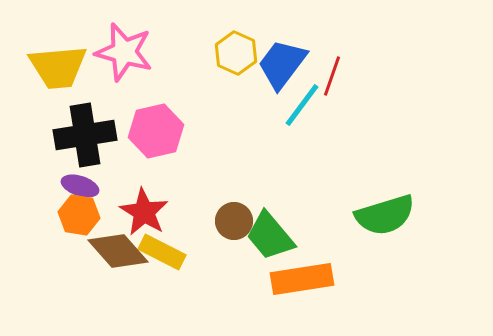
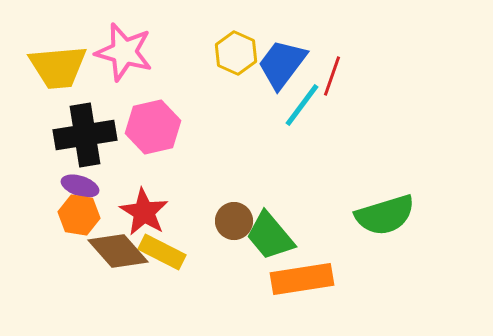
pink hexagon: moved 3 px left, 4 px up
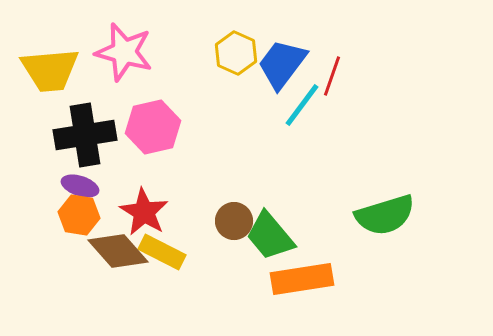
yellow trapezoid: moved 8 px left, 3 px down
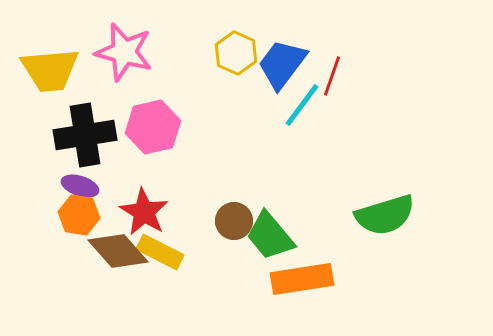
yellow rectangle: moved 2 px left
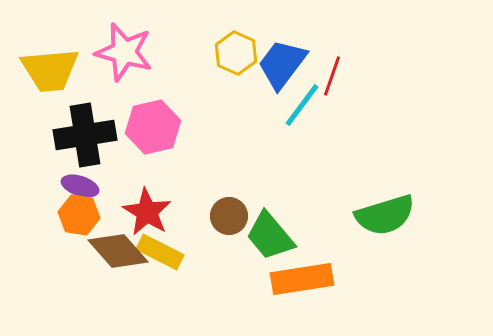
red star: moved 3 px right
brown circle: moved 5 px left, 5 px up
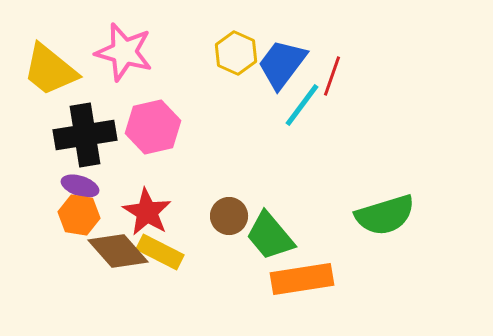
yellow trapezoid: rotated 44 degrees clockwise
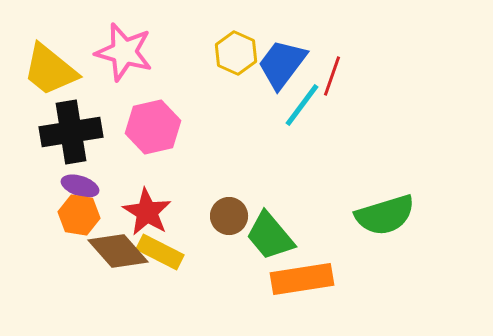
black cross: moved 14 px left, 3 px up
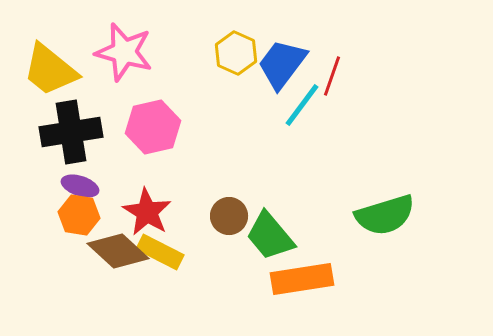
brown diamond: rotated 6 degrees counterclockwise
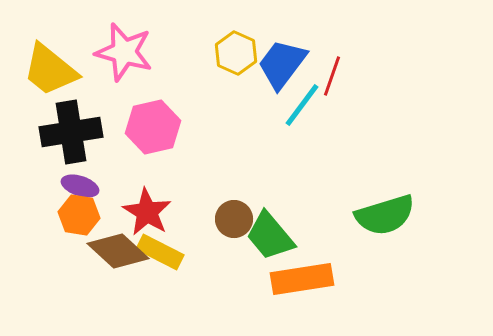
brown circle: moved 5 px right, 3 px down
